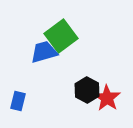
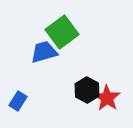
green square: moved 1 px right, 4 px up
blue rectangle: rotated 18 degrees clockwise
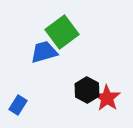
blue rectangle: moved 4 px down
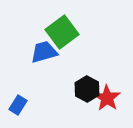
black hexagon: moved 1 px up
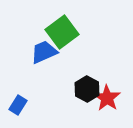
blue trapezoid: rotated 8 degrees counterclockwise
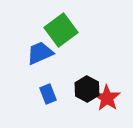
green square: moved 1 px left, 2 px up
blue trapezoid: moved 4 px left, 1 px down
blue rectangle: moved 30 px right, 11 px up; rotated 54 degrees counterclockwise
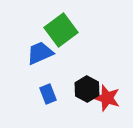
red star: rotated 16 degrees counterclockwise
